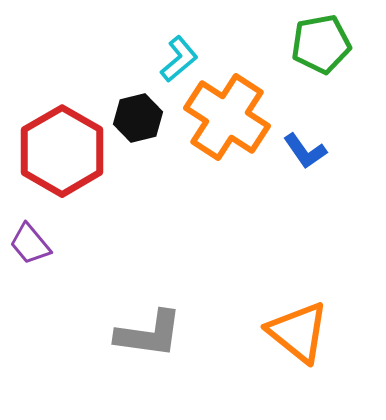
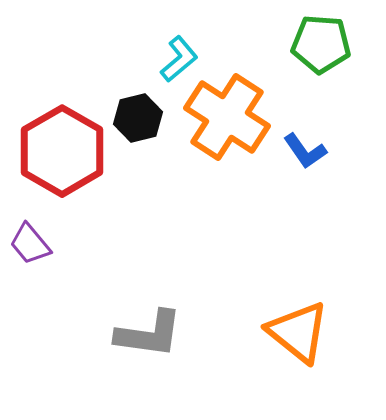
green pentagon: rotated 14 degrees clockwise
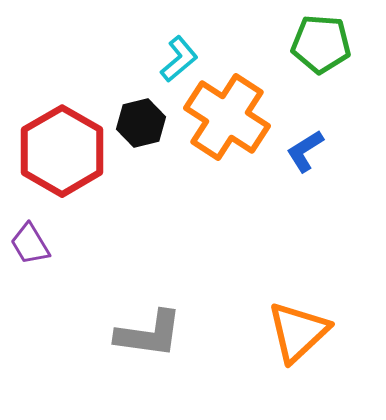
black hexagon: moved 3 px right, 5 px down
blue L-shape: rotated 93 degrees clockwise
purple trapezoid: rotated 9 degrees clockwise
orange triangle: rotated 38 degrees clockwise
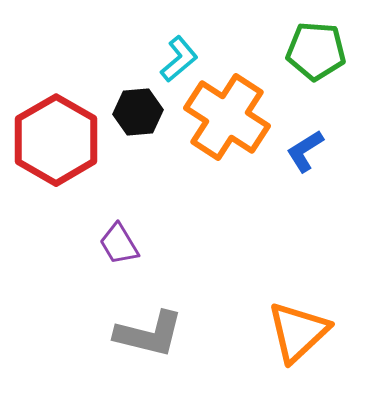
green pentagon: moved 5 px left, 7 px down
black hexagon: moved 3 px left, 11 px up; rotated 9 degrees clockwise
red hexagon: moved 6 px left, 11 px up
purple trapezoid: moved 89 px right
gray L-shape: rotated 6 degrees clockwise
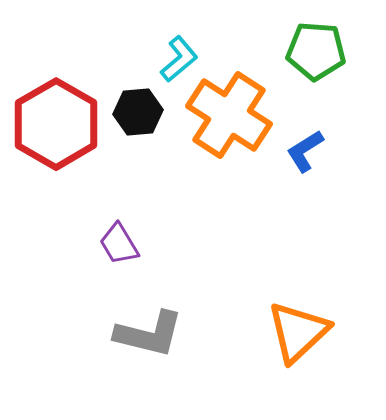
orange cross: moved 2 px right, 2 px up
red hexagon: moved 16 px up
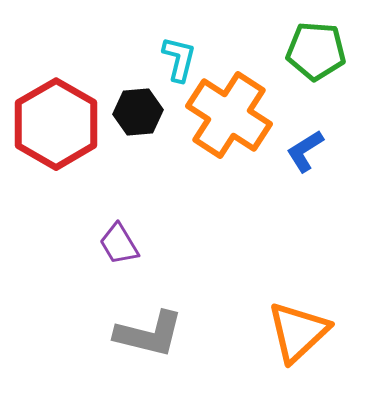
cyan L-shape: rotated 36 degrees counterclockwise
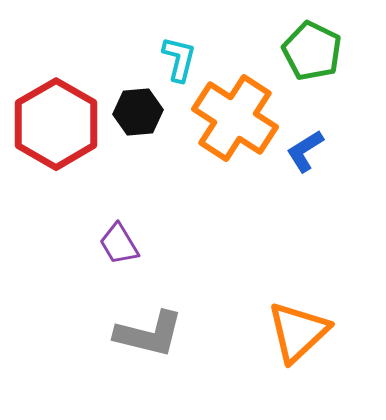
green pentagon: moved 4 px left; rotated 22 degrees clockwise
orange cross: moved 6 px right, 3 px down
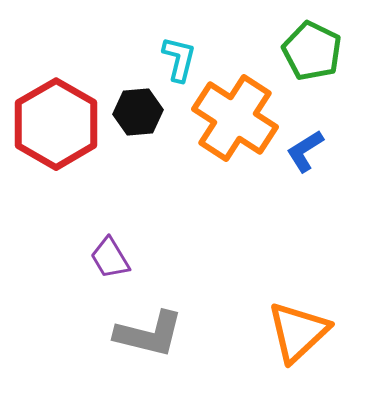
purple trapezoid: moved 9 px left, 14 px down
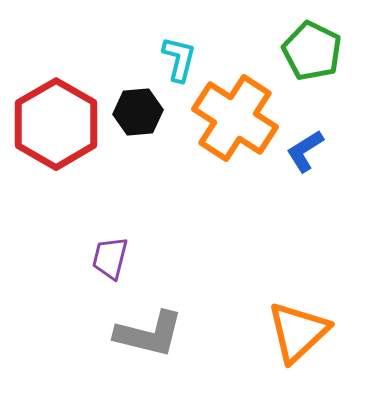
purple trapezoid: rotated 45 degrees clockwise
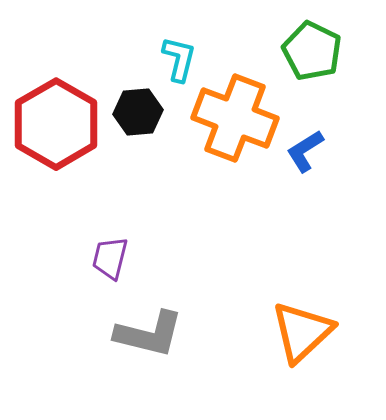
orange cross: rotated 12 degrees counterclockwise
orange triangle: moved 4 px right
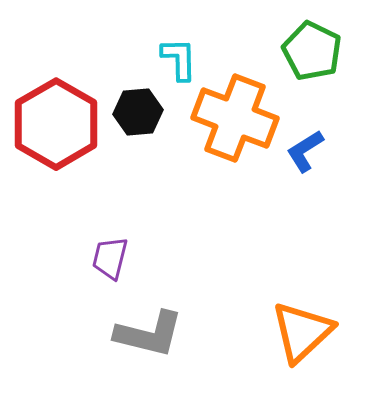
cyan L-shape: rotated 15 degrees counterclockwise
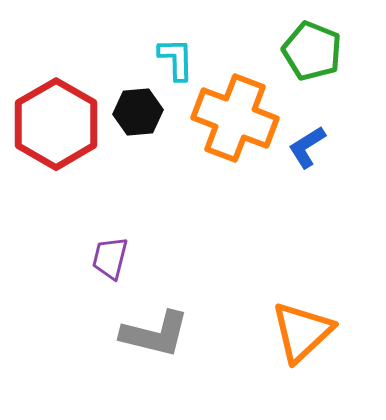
green pentagon: rotated 4 degrees counterclockwise
cyan L-shape: moved 3 px left
blue L-shape: moved 2 px right, 4 px up
gray L-shape: moved 6 px right
